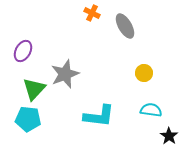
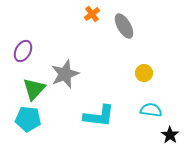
orange cross: moved 1 px down; rotated 28 degrees clockwise
gray ellipse: moved 1 px left
black star: moved 1 px right, 1 px up
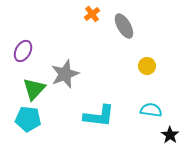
yellow circle: moved 3 px right, 7 px up
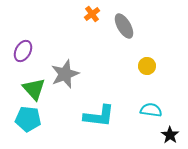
green triangle: rotated 25 degrees counterclockwise
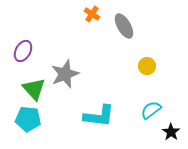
orange cross: rotated 21 degrees counterclockwise
cyan semicircle: rotated 45 degrees counterclockwise
black star: moved 1 px right, 3 px up
